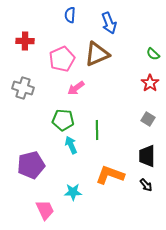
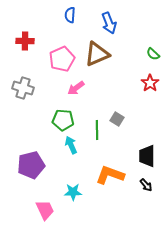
gray square: moved 31 px left
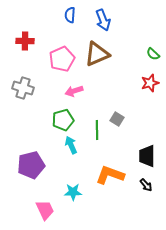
blue arrow: moved 6 px left, 3 px up
red star: rotated 18 degrees clockwise
pink arrow: moved 2 px left, 3 px down; rotated 18 degrees clockwise
green pentagon: rotated 20 degrees counterclockwise
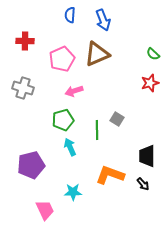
cyan arrow: moved 1 px left, 2 px down
black arrow: moved 3 px left, 1 px up
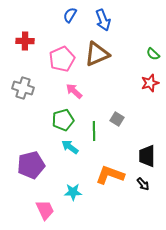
blue semicircle: rotated 28 degrees clockwise
pink arrow: rotated 60 degrees clockwise
green line: moved 3 px left, 1 px down
cyan arrow: rotated 30 degrees counterclockwise
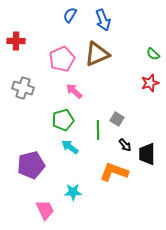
red cross: moved 9 px left
green line: moved 4 px right, 1 px up
black trapezoid: moved 2 px up
orange L-shape: moved 4 px right, 3 px up
black arrow: moved 18 px left, 39 px up
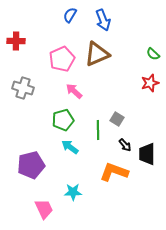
pink trapezoid: moved 1 px left, 1 px up
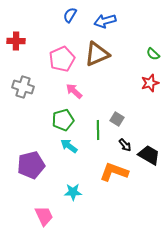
blue arrow: moved 2 px right, 1 px down; rotated 95 degrees clockwise
gray cross: moved 1 px up
cyan arrow: moved 1 px left, 1 px up
black trapezoid: moved 2 px right, 1 px down; rotated 120 degrees clockwise
pink trapezoid: moved 7 px down
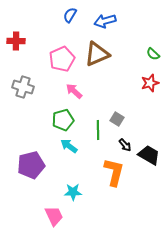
orange L-shape: rotated 84 degrees clockwise
pink trapezoid: moved 10 px right
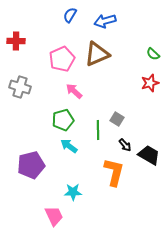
gray cross: moved 3 px left
